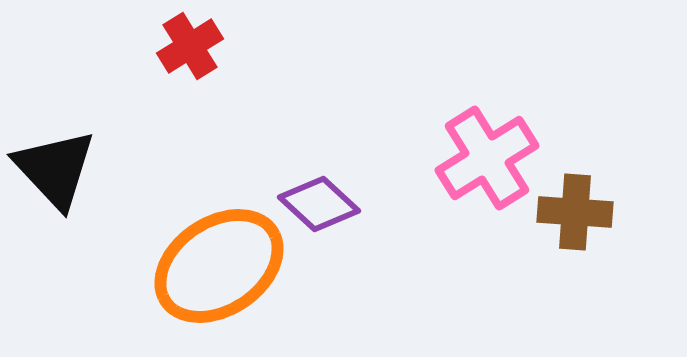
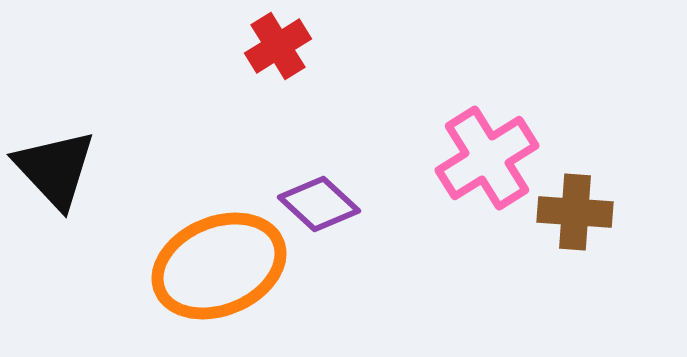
red cross: moved 88 px right
orange ellipse: rotated 11 degrees clockwise
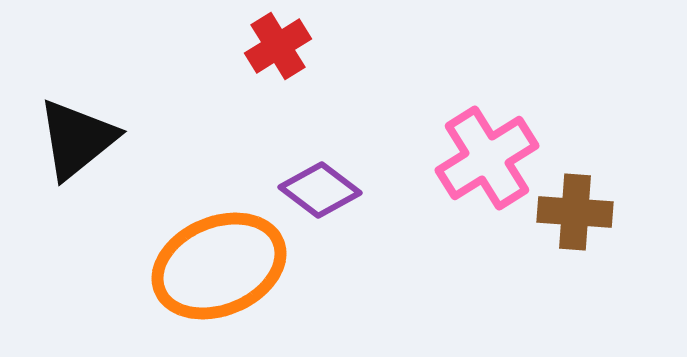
black triangle: moved 22 px right, 30 px up; rotated 34 degrees clockwise
purple diamond: moved 1 px right, 14 px up; rotated 6 degrees counterclockwise
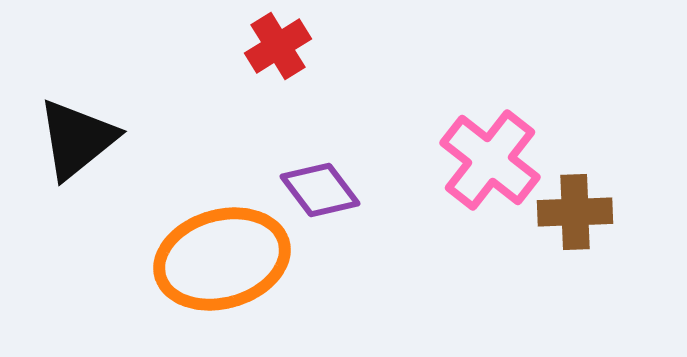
pink cross: moved 3 px right, 2 px down; rotated 20 degrees counterclockwise
purple diamond: rotated 16 degrees clockwise
brown cross: rotated 6 degrees counterclockwise
orange ellipse: moved 3 px right, 7 px up; rotated 7 degrees clockwise
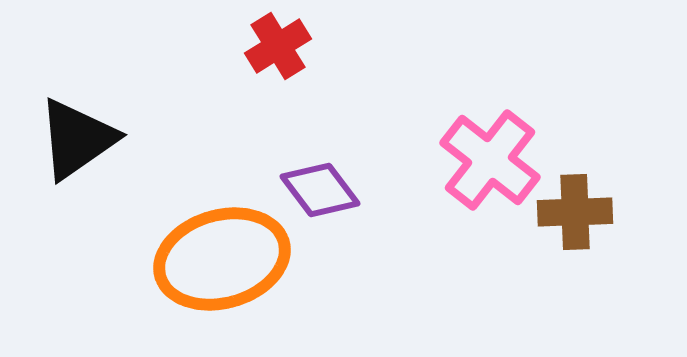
black triangle: rotated 4 degrees clockwise
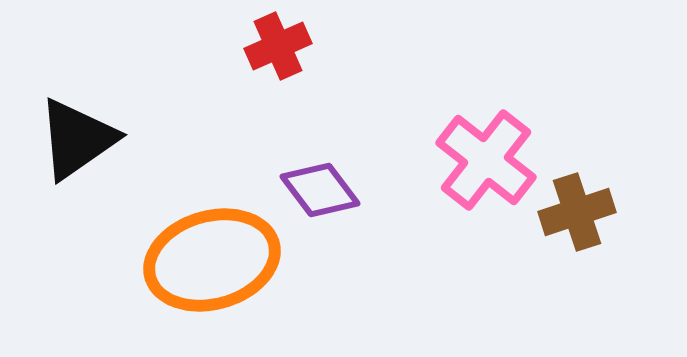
red cross: rotated 8 degrees clockwise
pink cross: moved 4 px left
brown cross: moved 2 px right; rotated 16 degrees counterclockwise
orange ellipse: moved 10 px left, 1 px down
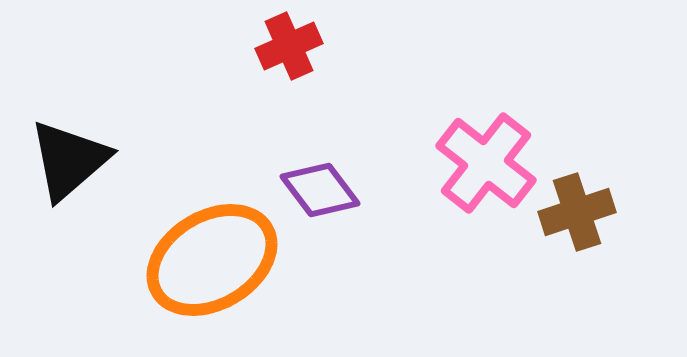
red cross: moved 11 px right
black triangle: moved 8 px left, 21 px down; rotated 6 degrees counterclockwise
pink cross: moved 3 px down
orange ellipse: rotated 15 degrees counterclockwise
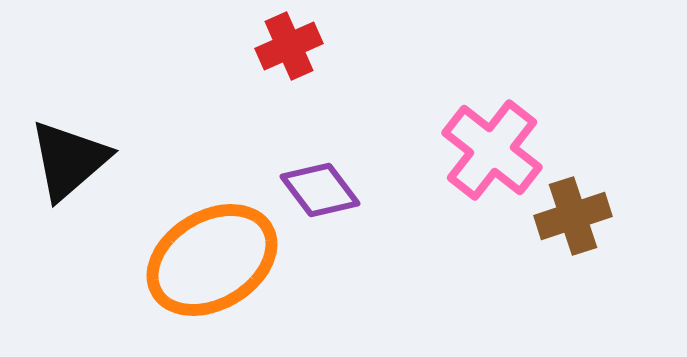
pink cross: moved 6 px right, 13 px up
brown cross: moved 4 px left, 4 px down
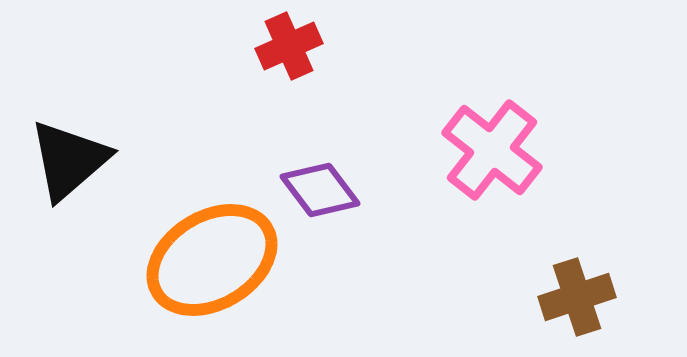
brown cross: moved 4 px right, 81 px down
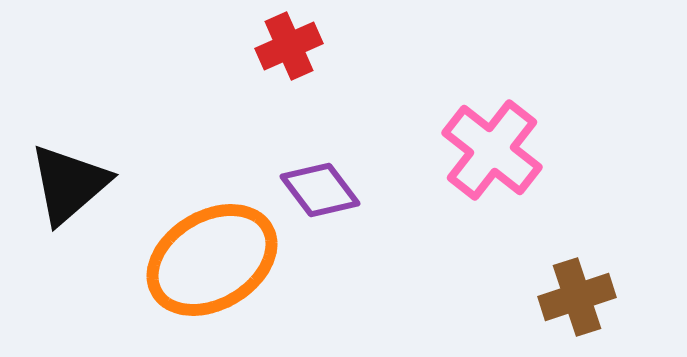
black triangle: moved 24 px down
